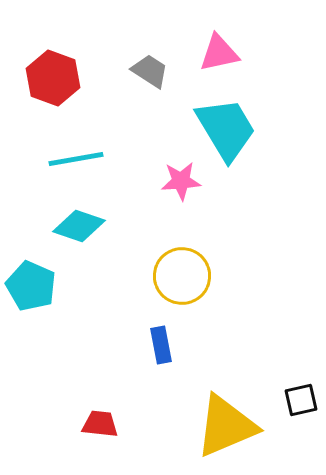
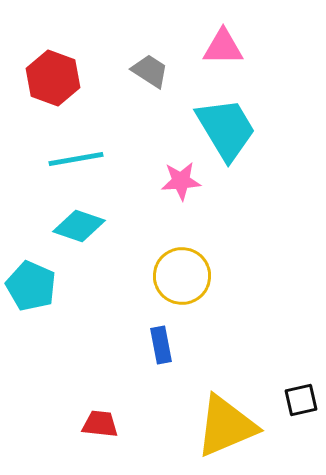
pink triangle: moved 4 px right, 6 px up; rotated 12 degrees clockwise
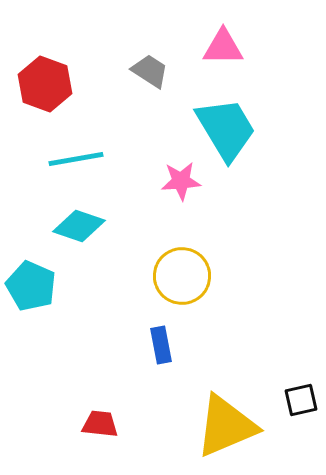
red hexagon: moved 8 px left, 6 px down
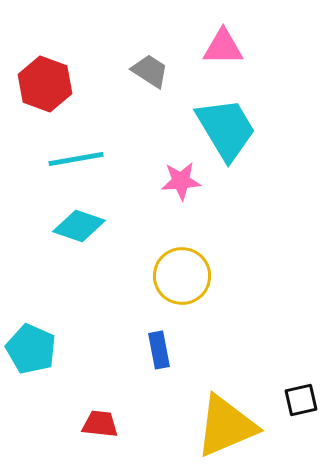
cyan pentagon: moved 63 px down
blue rectangle: moved 2 px left, 5 px down
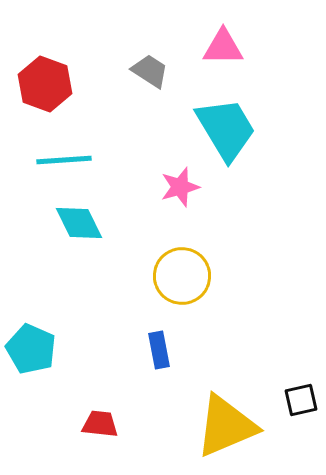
cyan line: moved 12 px left, 1 px down; rotated 6 degrees clockwise
pink star: moved 1 px left, 6 px down; rotated 12 degrees counterclockwise
cyan diamond: moved 3 px up; rotated 45 degrees clockwise
